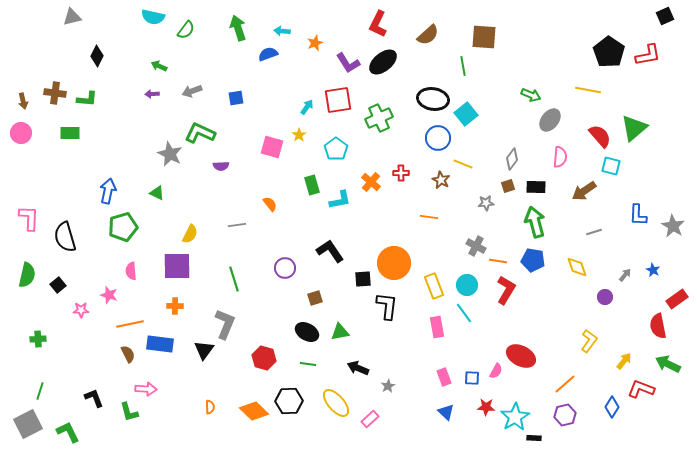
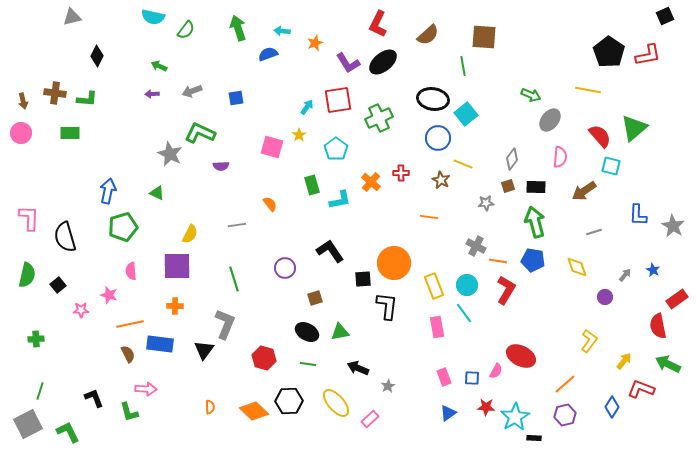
green cross at (38, 339): moved 2 px left
blue triangle at (446, 412): moved 2 px right, 1 px down; rotated 42 degrees clockwise
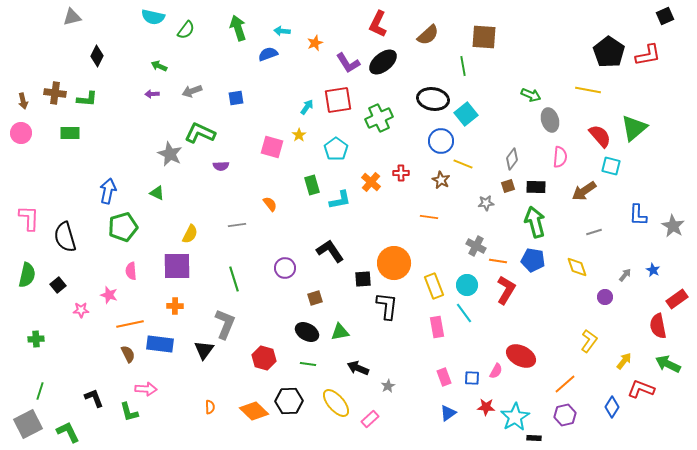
gray ellipse at (550, 120): rotated 55 degrees counterclockwise
blue circle at (438, 138): moved 3 px right, 3 px down
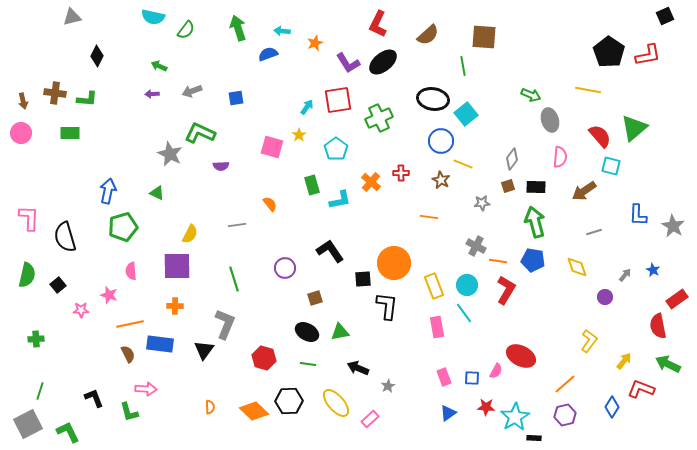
gray star at (486, 203): moved 4 px left
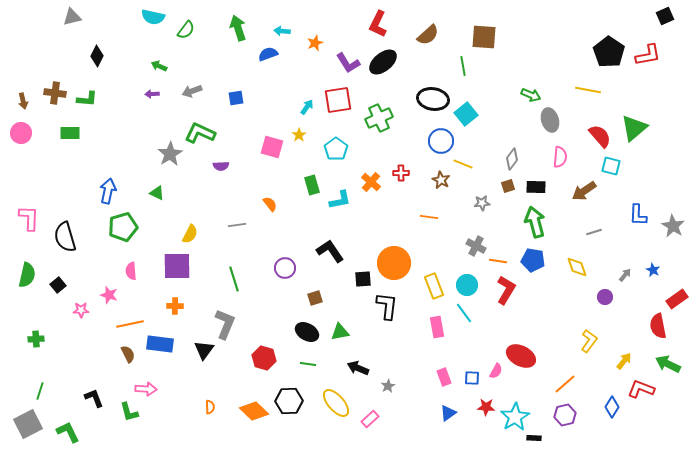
gray star at (170, 154): rotated 15 degrees clockwise
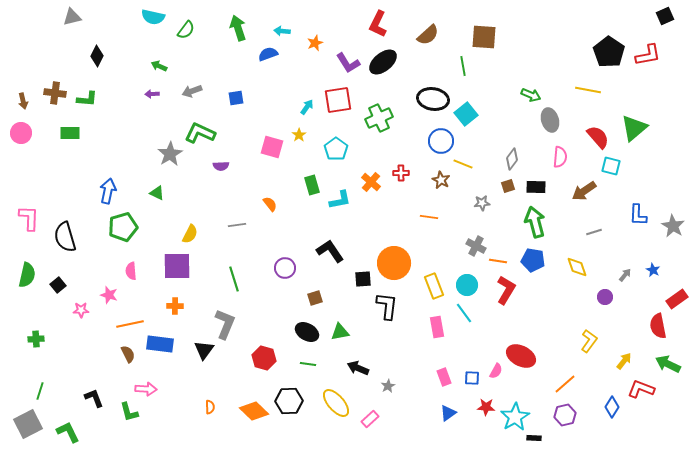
red semicircle at (600, 136): moved 2 px left, 1 px down
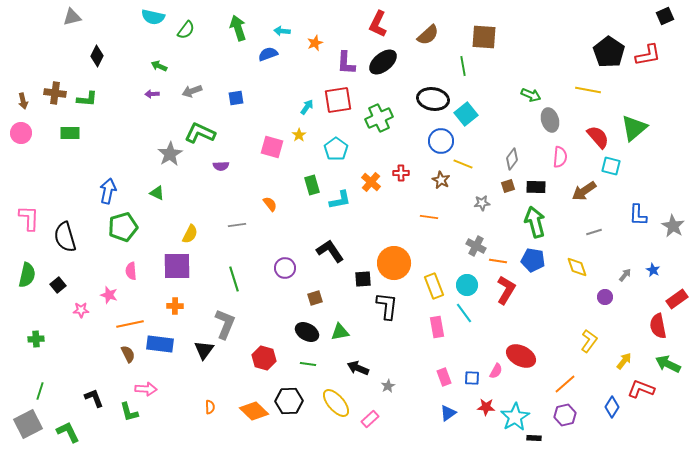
purple L-shape at (348, 63): moved 2 px left; rotated 35 degrees clockwise
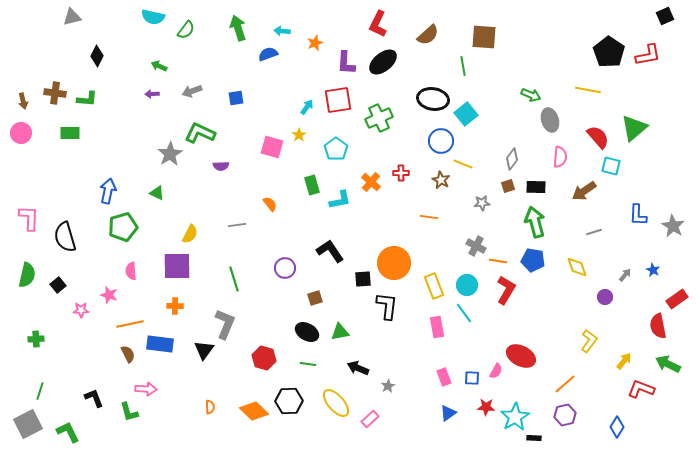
blue diamond at (612, 407): moved 5 px right, 20 px down
